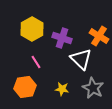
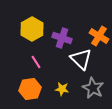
orange hexagon: moved 5 px right, 2 px down
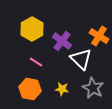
purple cross: moved 3 px down; rotated 18 degrees clockwise
pink line: rotated 24 degrees counterclockwise
orange hexagon: rotated 20 degrees clockwise
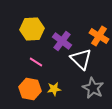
yellow hexagon: rotated 25 degrees clockwise
yellow star: moved 8 px left; rotated 16 degrees counterclockwise
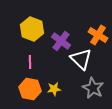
yellow hexagon: rotated 25 degrees clockwise
orange cross: moved 1 px left, 1 px up
purple cross: moved 1 px left
pink line: moved 6 px left; rotated 56 degrees clockwise
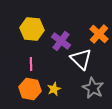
yellow hexagon: rotated 15 degrees counterclockwise
orange cross: moved 1 px right, 1 px up; rotated 12 degrees clockwise
pink line: moved 1 px right, 2 px down
yellow star: rotated 16 degrees counterclockwise
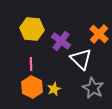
orange hexagon: moved 2 px right, 2 px up; rotated 15 degrees clockwise
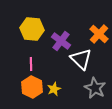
gray star: moved 2 px right
